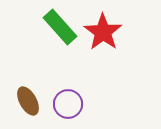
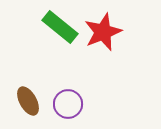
green rectangle: rotated 9 degrees counterclockwise
red star: rotated 15 degrees clockwise
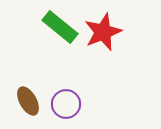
purple circle: moved 2 px left
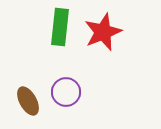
green rectangle: rotated 57 degrees clockwise
purple circle: moved 12 px up
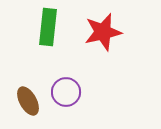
green rectangle: moved 12 px left
red star: rotated 9 degrees clockwise
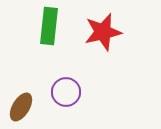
green rectangle: moved 1 px right, 1 px up
brown ellipse: moved 7 px left, 6 px down; rotated 60 degrees clockwise
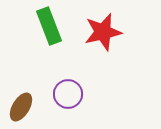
green rectangle: rotated 27 degrees counterclockwise
purple circle: moved 2 px right, 2 px down
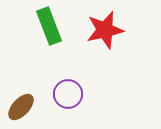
red star: moved 2 px right, 2 px up
brown ellipse: rotated 12 degrees clockwise
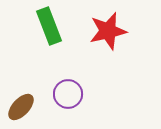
red star: moved 3 px right, 1 px down
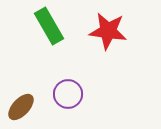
green rectangle: rotated 9 degrees counterclockwise
red star: rotated 21 degrees clockwise
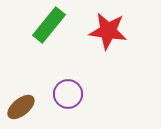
green rectangle: moved 1 px up; rotated 69 degrees clockwise
brown ellipse: rotated 8 degrees clockwise
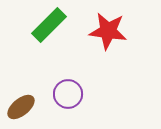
green rectangle: rotated 6 degrees clockwise
